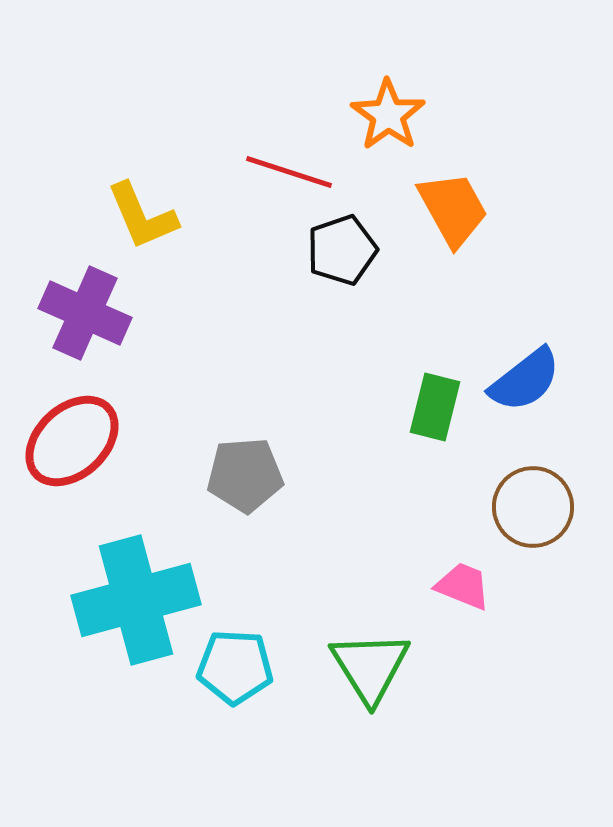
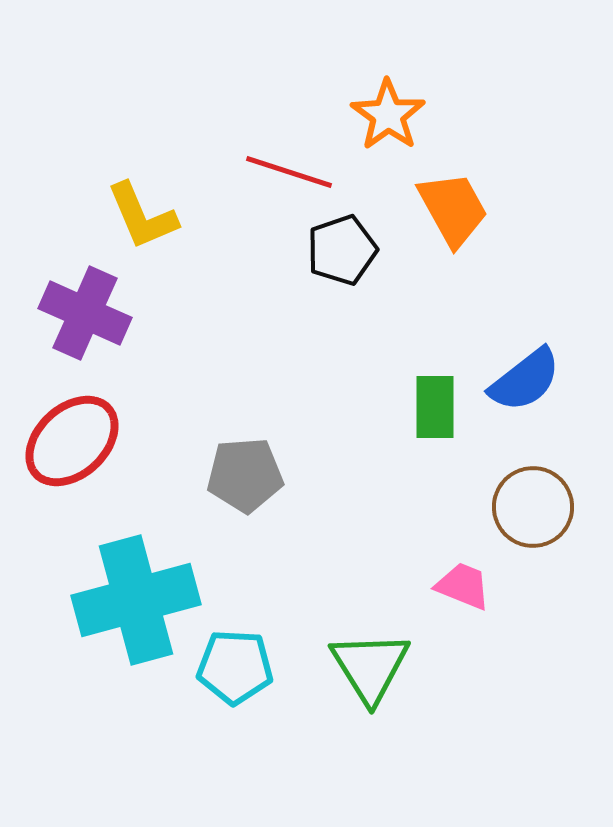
green rectangle: rotated 14 degrees counterclockwise
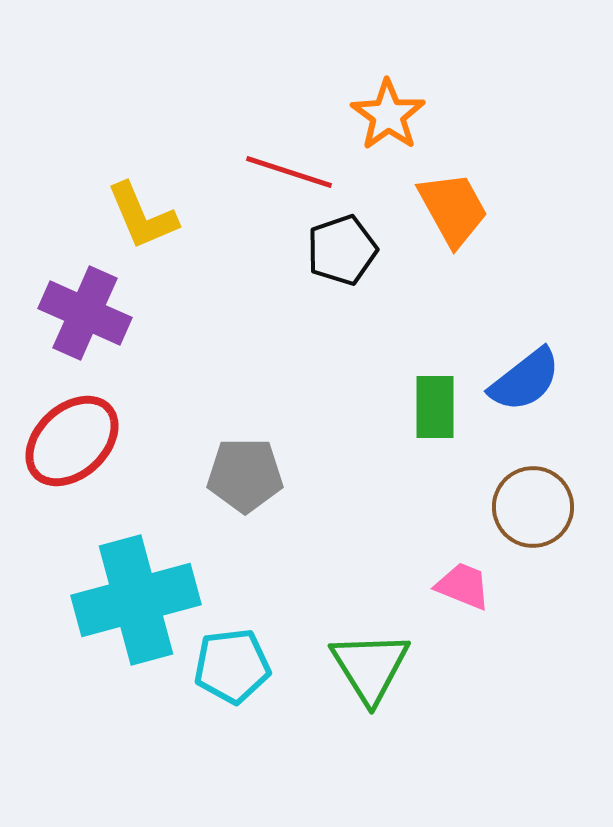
gray pentagon: rotated 4 degrees clockwise
cyan pentagon: moved 3 px left, 1 px up; rotated 10 degrees counterclockwise
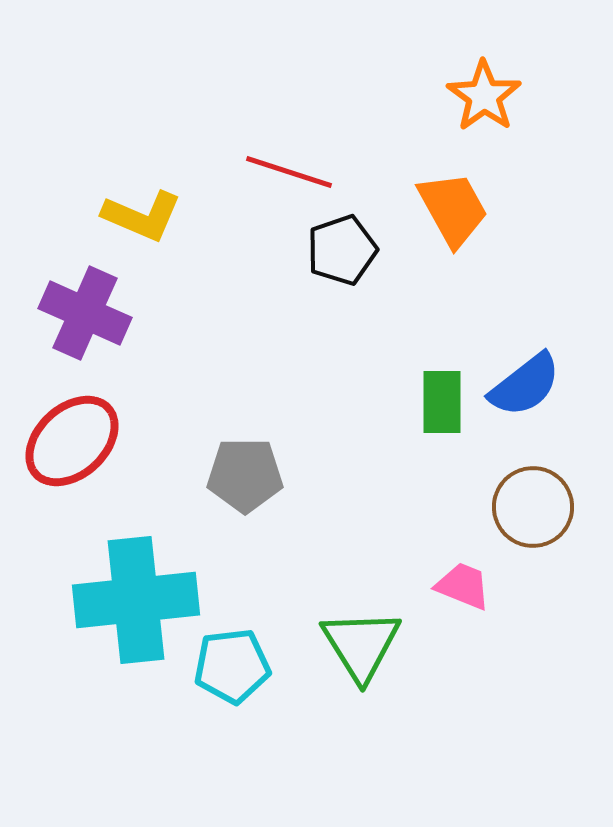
orange star: moved 96 px right, 19 px up
yellow L-shape: rotated 44 degrees counterclockwise
blue semicircle: moved 5 px down
green rectangle: moved 7 px right, 5 px up
cyan cross: rotated 9 degrees clockwise
green triangle: moved 9 px left, 22 px up
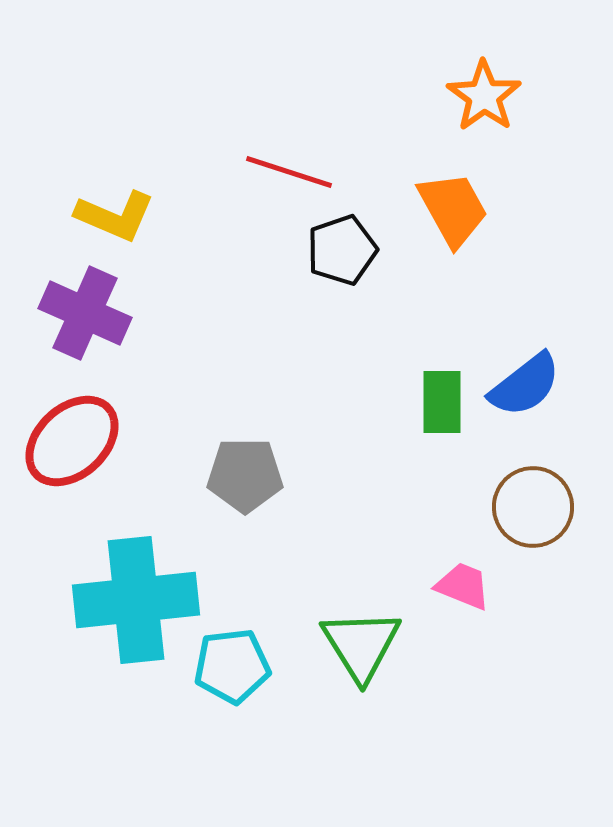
yellow L-shape: moved 27 px left
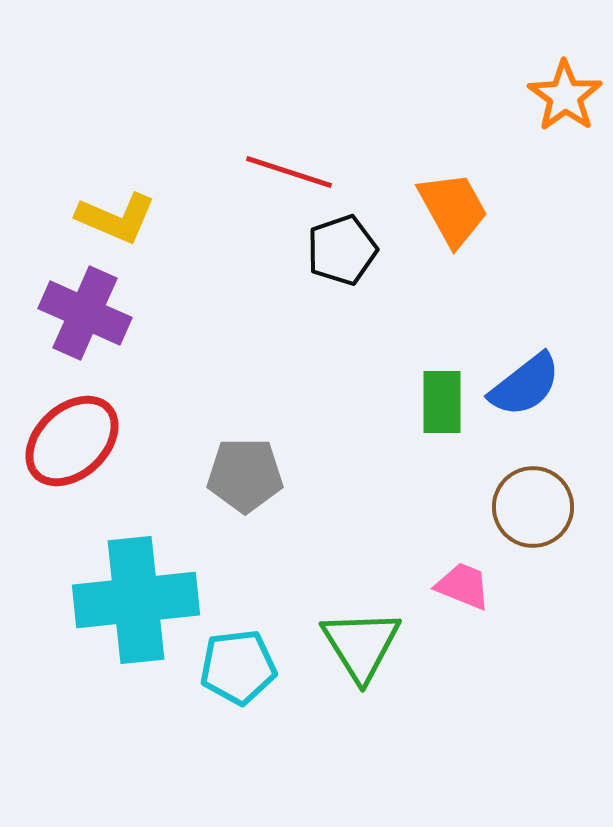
orange star: moved 81 px right
yellow L-shape: moved 1 px right, 2 px down
cyan pentagon: moved 6 px right, 1 px down
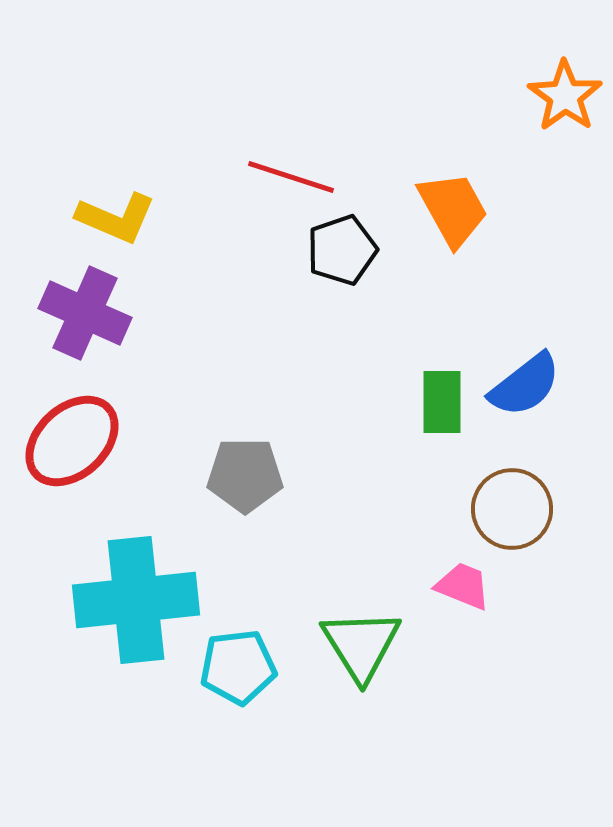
red line: moved 2 px right, 5 px down
brown circle: moved 21 px left, 2 px down
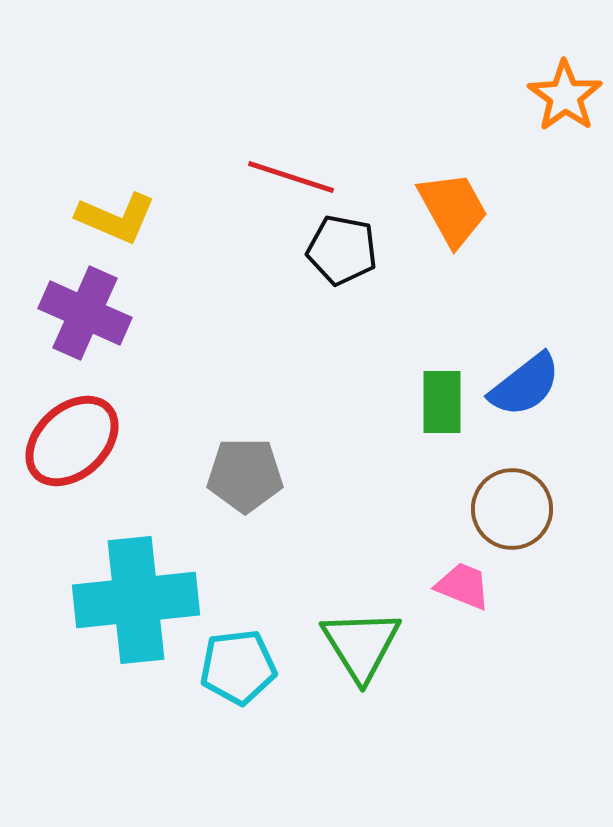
black pentagon: rotated 30 degrees clockwise
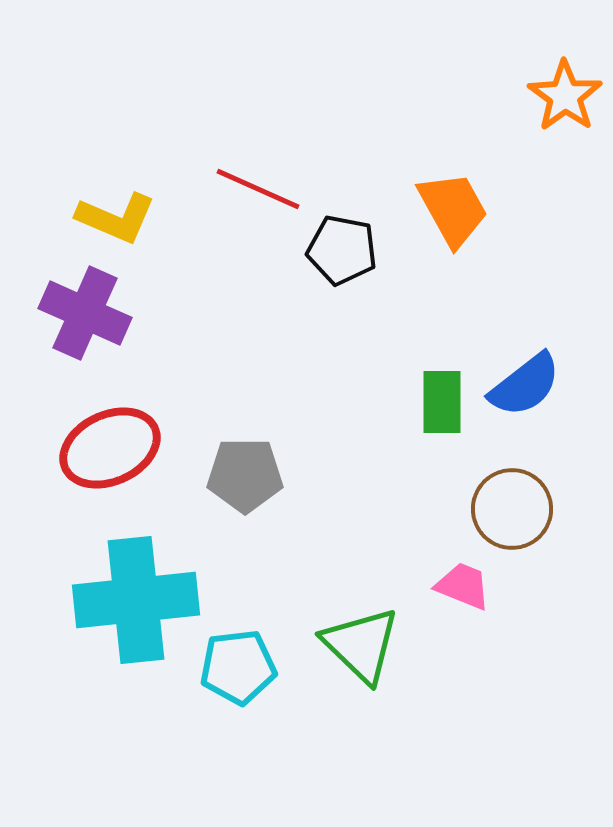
red line: moved 33 px left, 12 px down; rotated 6 degrees clockwise
red ellipse: moved 38 px right, 7 px down; rotated 18 degrees clockwise
green triangle: rotated 14 degrees counterclockwise
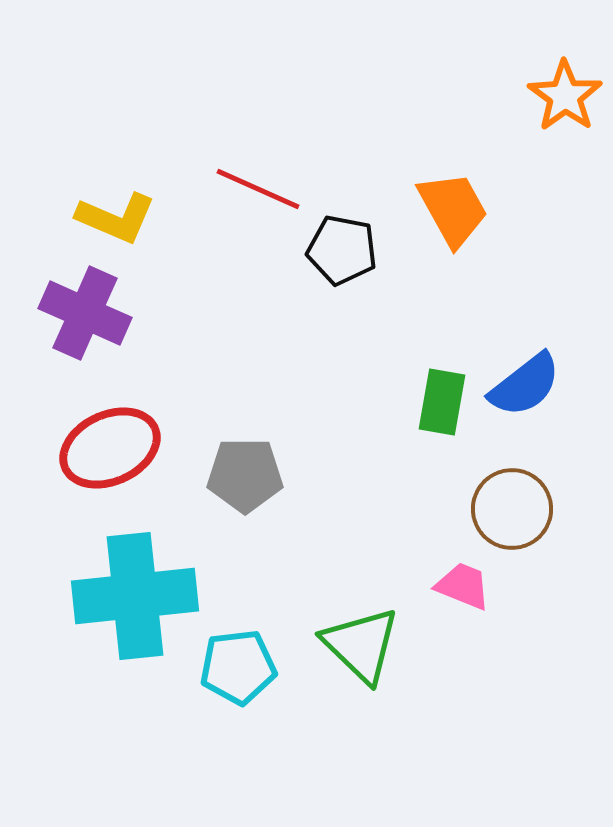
green rectangle: rotated 10 degrees clockwise
cyan cross: moved 1 px left, 4 px up
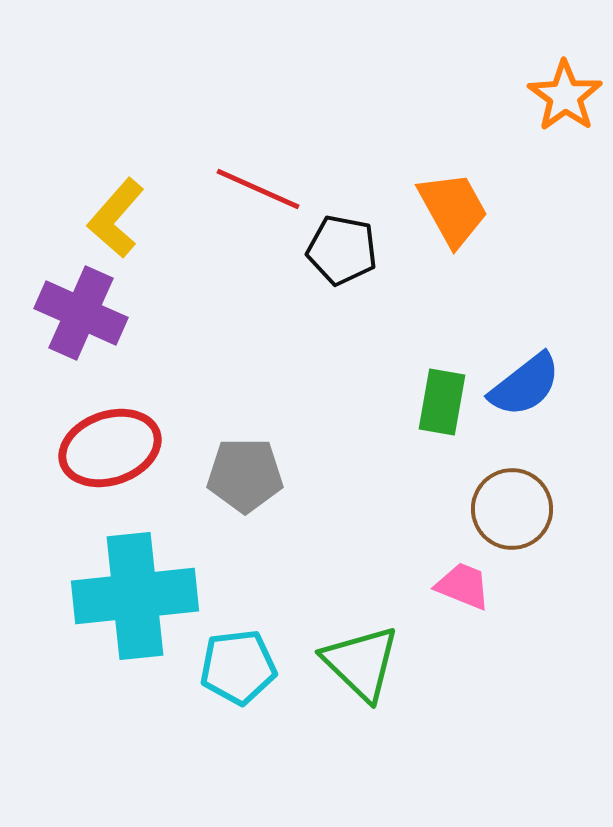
yellow L-shape: rotated 108 degrees clockwise
purple cross: moved 4 px left
red ellipse: rotated 6 degrees clockwise
green triangle: moved 18 px down
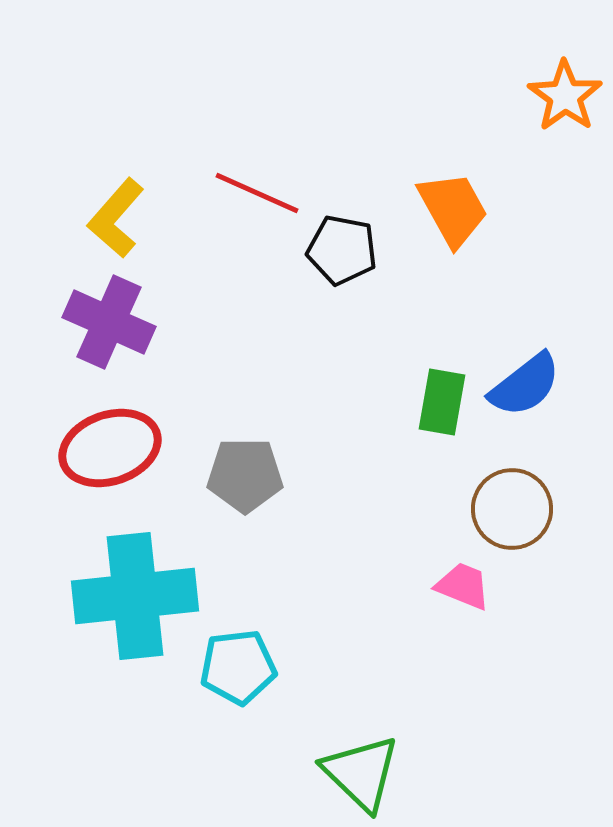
red line: moved 1 px left, 4 px down
purple cross: moved 28 px right, 9 px down
green triangle: moved 110 px down
